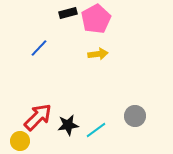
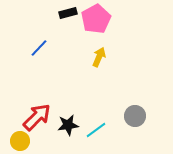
yellow arrow: moved 1 px right, 3 px down; rotated 60 degrees counterclockwise
red arrow: moved 1 px left
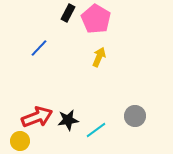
black rectangle: rotated 48 degrees counterclockwise
pink pentagon: rotated 12 degrees counterclockwise
red arrow: rotated 24 degrees clockwise
black star: moved 5 px up
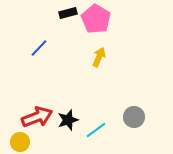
black rectangle: rotated 48 degrees clockwise
gray circle: moved 1 px left, 1 px down
black star: rotated 10 degrees counterclockwise
yellow circle: moved 1 px down
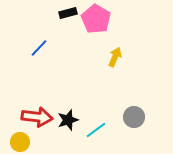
yellow arrow: moved 16 px right
red arrow: rotated 28 degrees clockwise
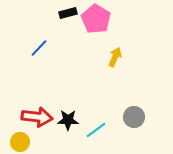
black star: rotated 20 degrees clockwise
